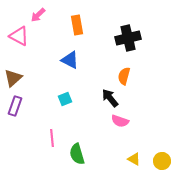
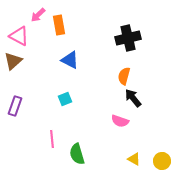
orange rectangle: moved 18 px left
brown triangle: moved 17 px up
black arrow: moved 23 px right
pink line: moved 1 px down
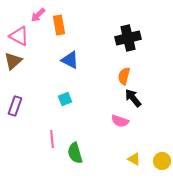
green semicircle: moved 2 px left, 1 px up
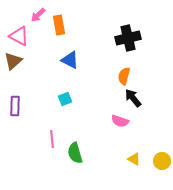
purple rectangle: rotated 18 degrees counterclockwise
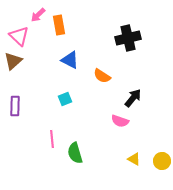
pink triangle: rotated 15 degrees clockwise
orange semicircle: moved 22 px left; rotated 72 degrees counterclockwise
black arrow: rotated 78 degrees clockwise
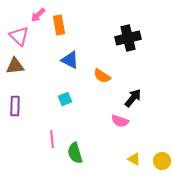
brown triangle: moved 2 px right, 5 px down; rotated 36 degrees clockwise
